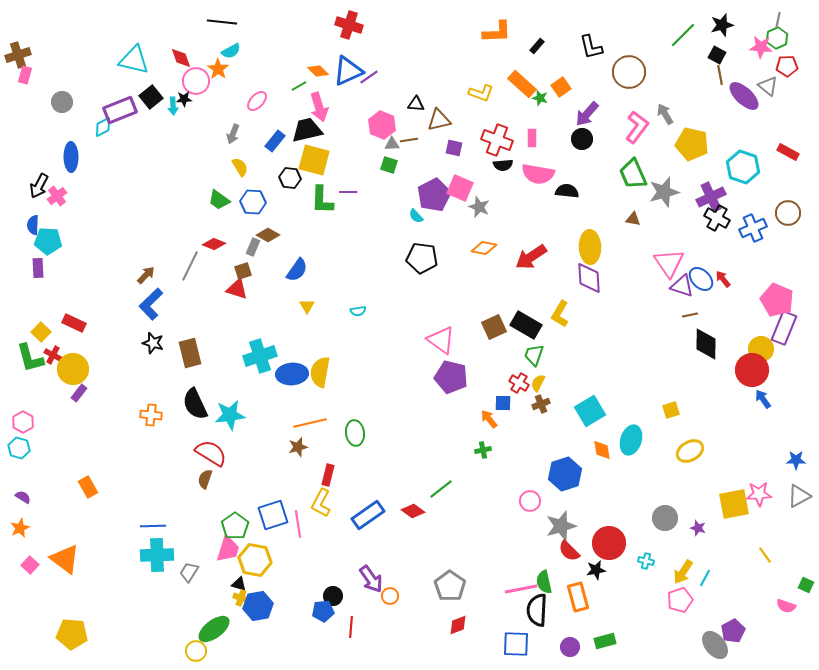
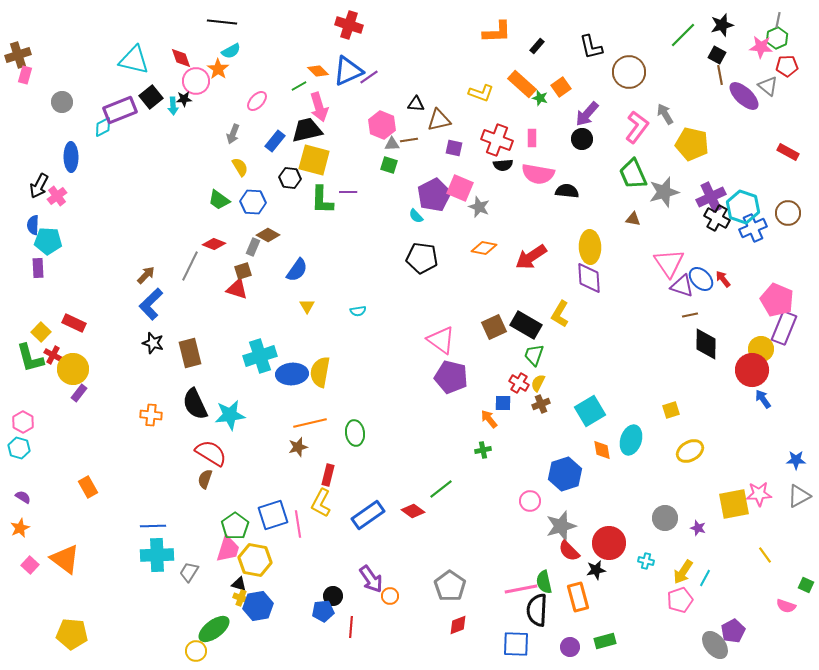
cyan hexagon at (743, 167): moved 40 px down
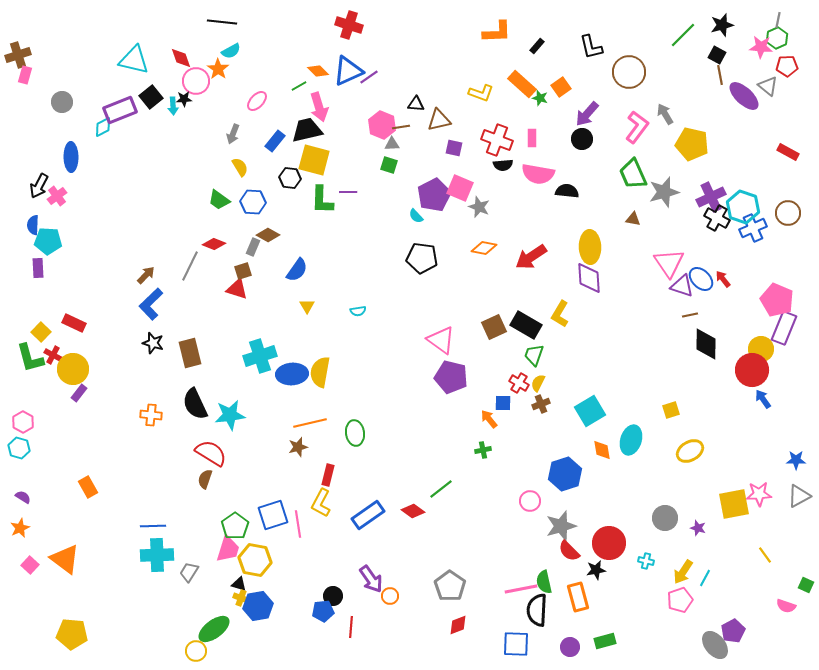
brown line at (409, 140): moved 8 px left, 13 px up
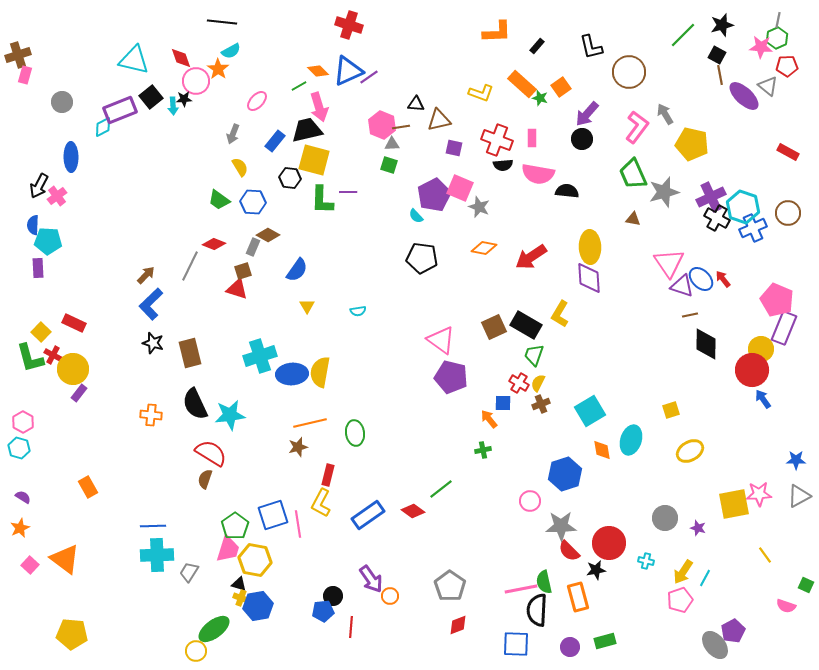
gray star at (561, 526): rotated 16 degrees clockwise
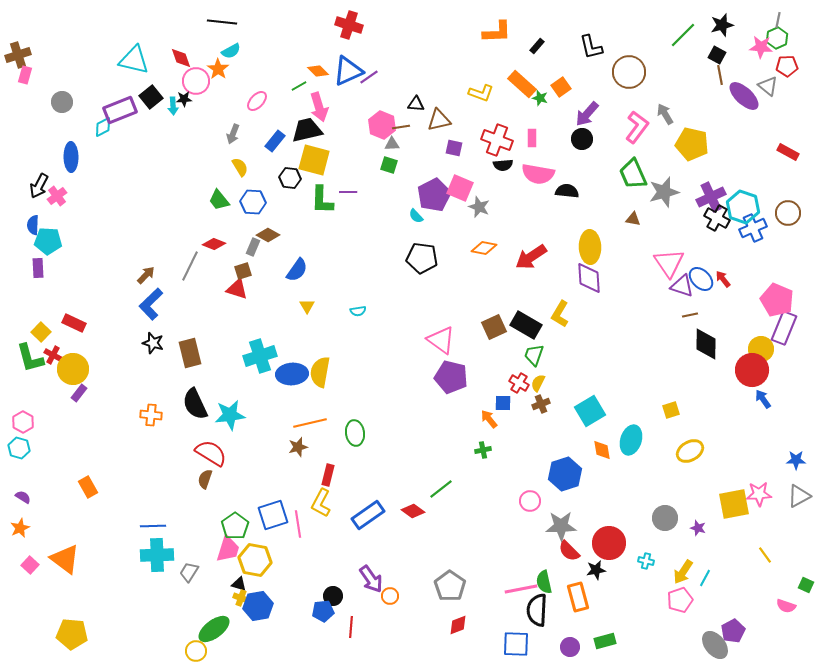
green trapezoid at (219, 200): rotated 15 degrees clockwise
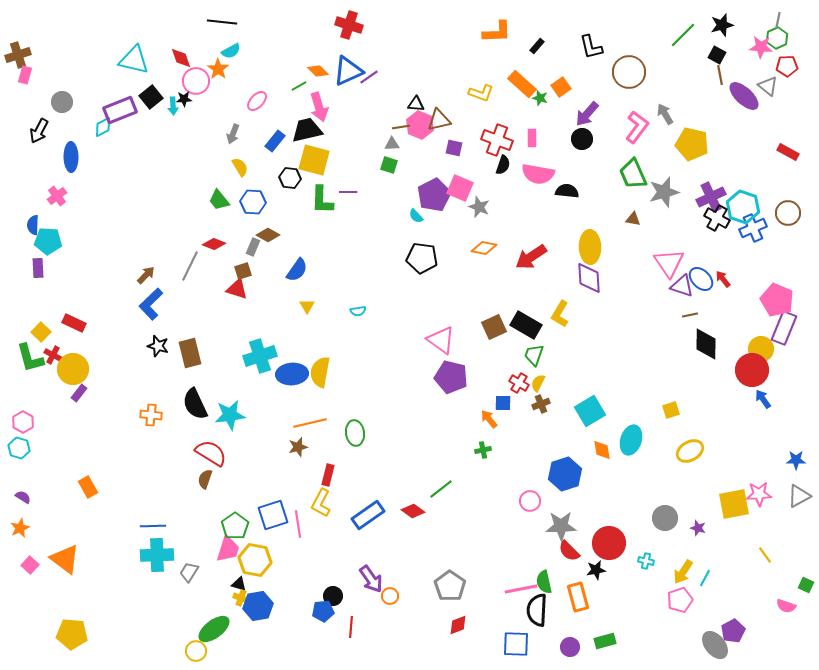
pink hexagon at (382, 125): moved 38 px right
black semicircle at (503, 165): rotated 66 degrees counterclockwise
black arrow at (39, 186): moved 55 px up
black star at (153, 343): moved 5 px right, 3 px down
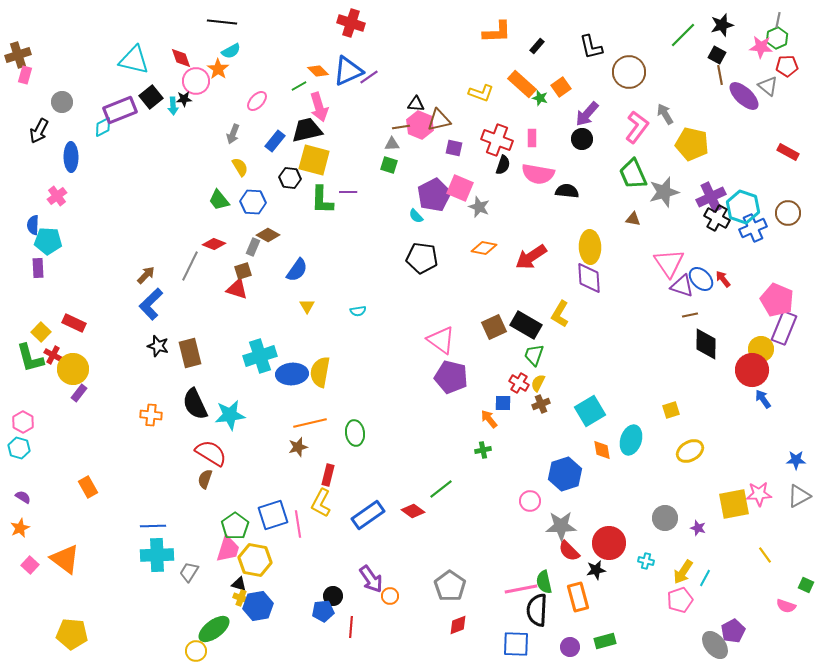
red cross at (349, 25): moved 2 px right, 2 px up
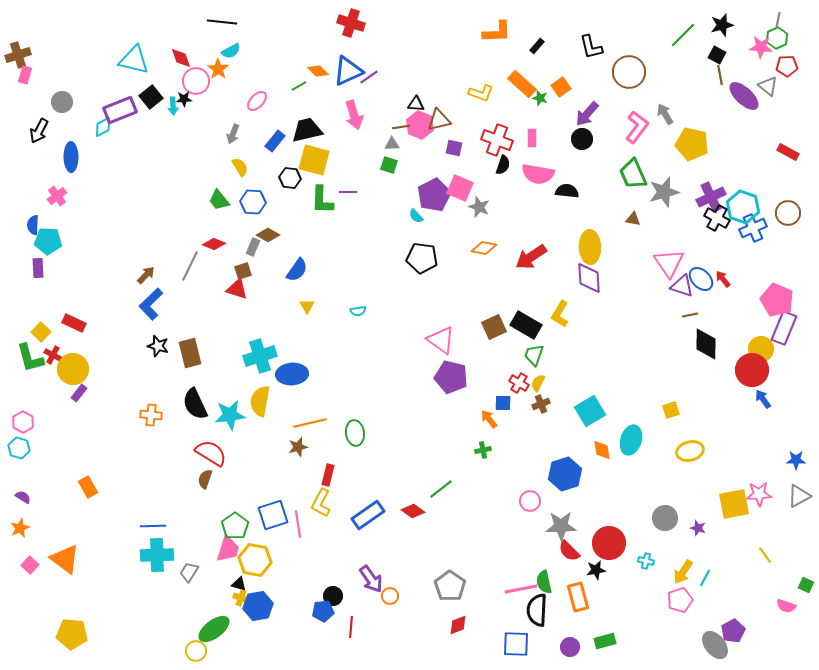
pink arrow at (319, 107): moved 35 px right, 8 px down
yellow semicircle at (320, 372): moved 60 px left, 29 px down
yellow ellipse at (690, 451): rotated 16 degrees clockwise
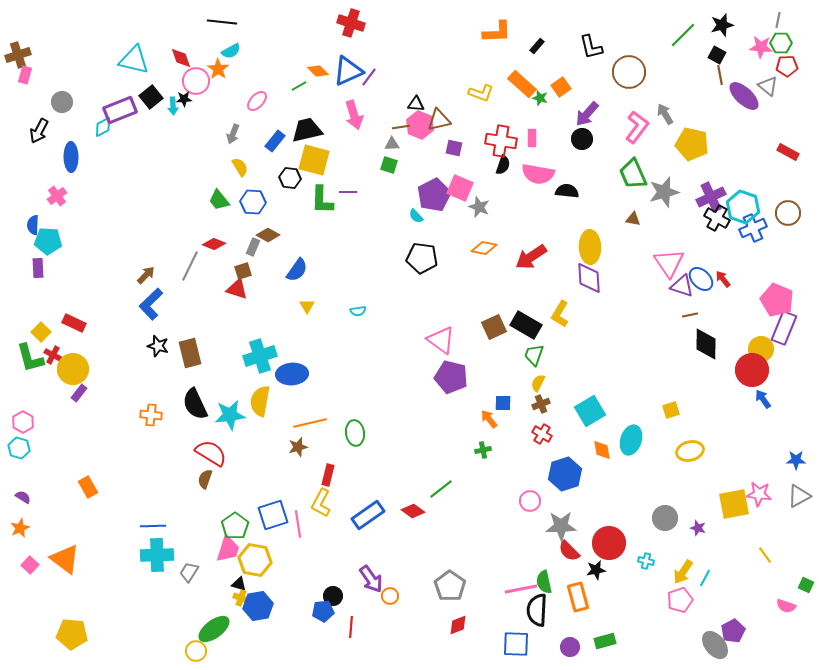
green hexagon at (777, 38): moved 4 px right, 5 px down; rotated 25 degrees clockwise
purple line at (369, 77): rotated 18 degrees counterclockwise
red cross at (497, 140): moved 4 px right, 1 px down; rotated 12 degrees counterclockwise
red cross at (519, 383): moved 23 px right, 51 px down
pink star at (759, 494): rotated 10 degrees clockwise
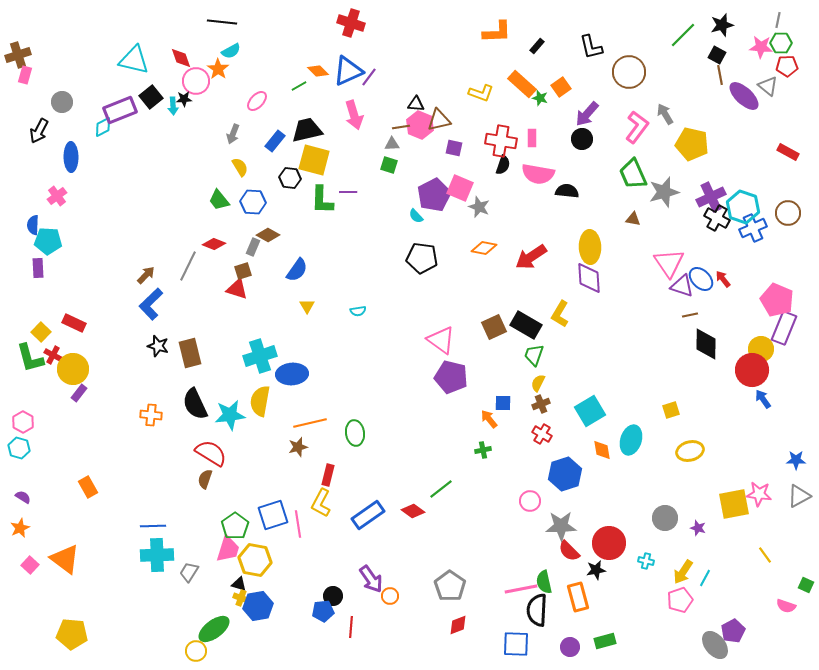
gray line at (190, 266): moved 2 px left
